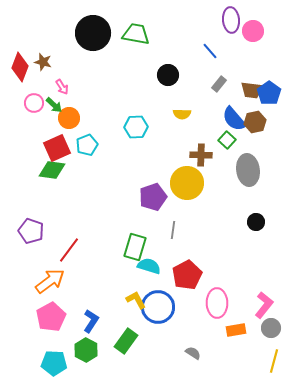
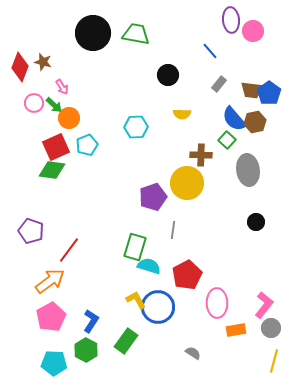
red square at (57, 148): moved 1 px left, 1 px up
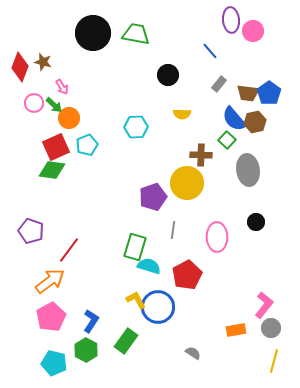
brown trapezoid at (252, 90): moved 4 px left, 3 px down
pink ellipse at (217, 303): moved 66 px up
cyan pentagon at (54, 363): rotated 10 degrees clockwise
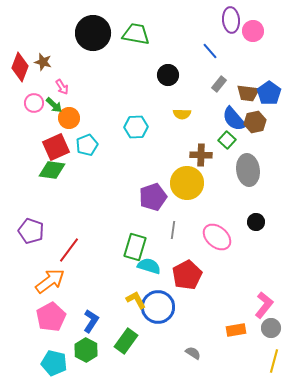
pink ellipse at (217, 237): rotated 48 degrees counterclockwise
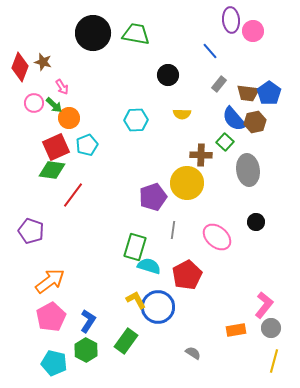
cyan hexagon at (136, 127): moved 7 px up
green square at (227, 140): moved 2 px left, 2 px down
red line at (69, 250): moved 4 px right, 55 px up
blue L-shape at (91, 321): moved 3 px left
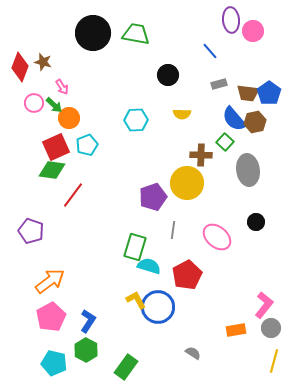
gray rectangle at (219, 84): rotated 35 degrees clockwise
green rectangle at (126, 341): moved 26 px down
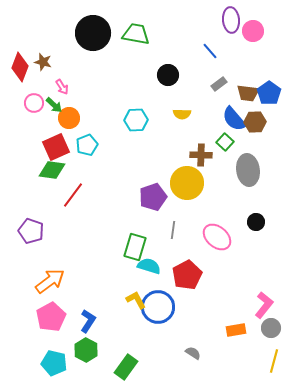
gray rectangle at (219, 84): rotated 21 degrees counterclockwise
brown hexagon at (255, 122): rotated 10 degrees clockwise
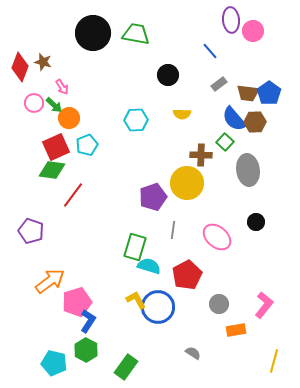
pink pentagon at (51, 317): moved 26 px right, 15 px up; rotated 12 degrees clockwise
gray circle at (271, 328): moved 52 px left, 24 px up
